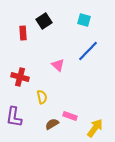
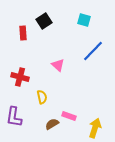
blue line: moved 5 px right
pink rectangle: moved 1 px left
yellow arrow: rotated 18 degrees counterclockwise
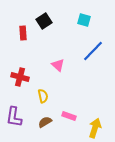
yellow semicircle: moved 1 px right, 1 px up
brown semicircle: moved 7 px left, 2 px up
